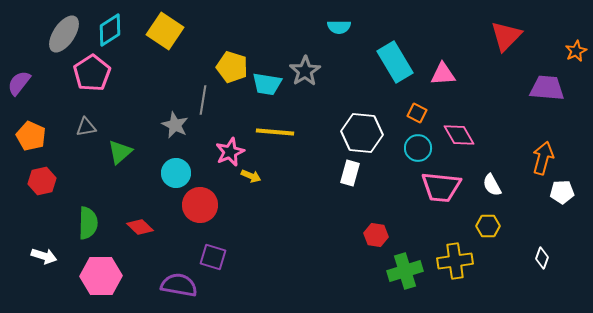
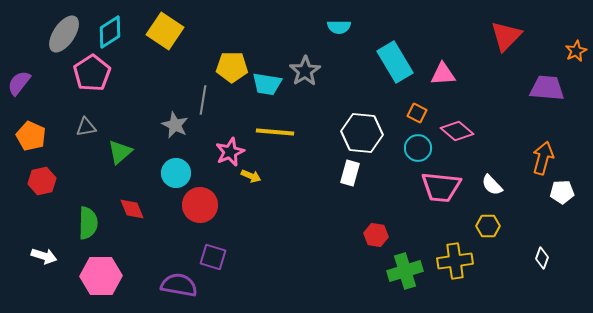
cyan diamond at (110, 30): moved 2 px down
yellow pentagon at (232, 67): rotated 16 degrees counterclockwise
pink diamond at (459, 135): moved 2 px left, 4 px up; rotated 20 degrees counterclockwise
white semicircle at (492, 185): rotated 15 degrees counterclockwise
red diamond at (140, 227): moved 8 px left, 18 px up; rotated 24 degrees clockwise
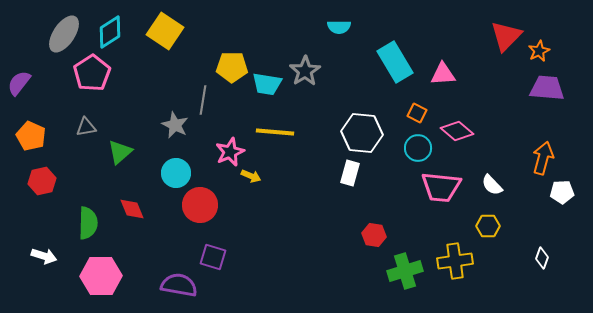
orange star at (576, 51): moved 37 px left
red hexagon at (376, 235): moved 2 px left
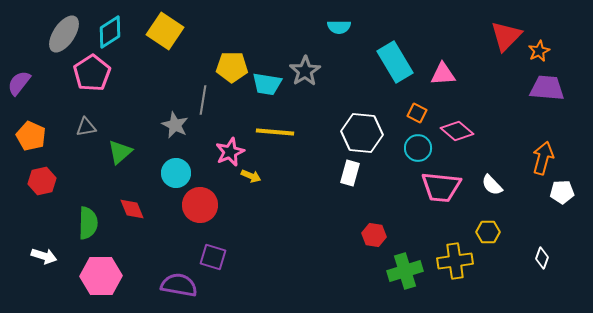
yellow hexagon at (488, 226): moved 6 px down
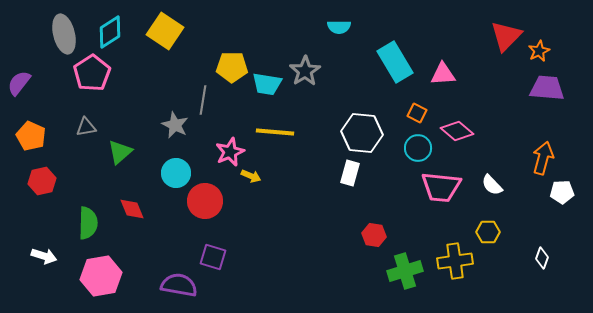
gray ellipse at (64, 34): rotated 48 degrees counterclockwise
red circle at (200, 205): moved 5 px right, 4 px up
pink hexagon at (101, 276): rotated 9 degrees counterclockwise
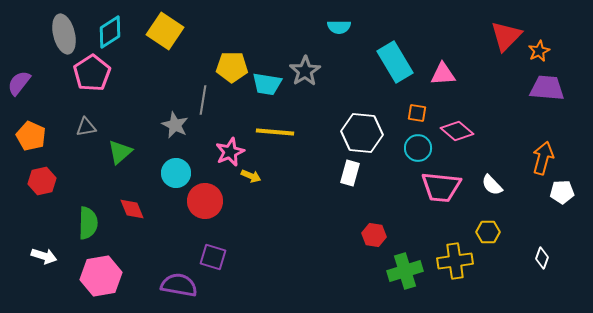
orange square at (417, 113): rotated 18 degrees counterclockwise
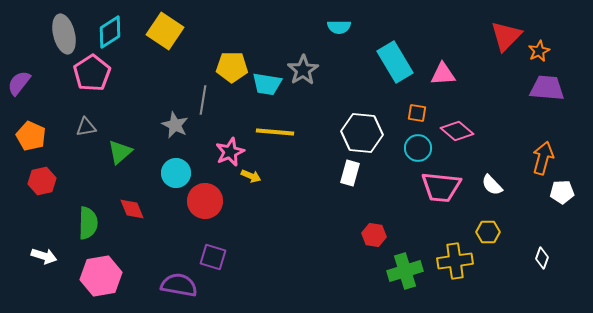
gray star at (305, 71): moved 2 px left, 1 px up
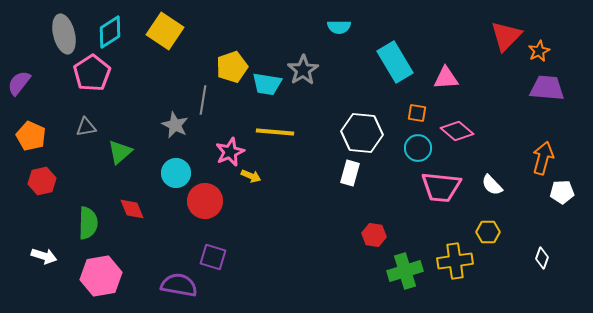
yellow pentagon at (232, 67): rotated 20 degrees counterclockwise
pink triangle at (443, 74): moved 3 px right, 4 px down
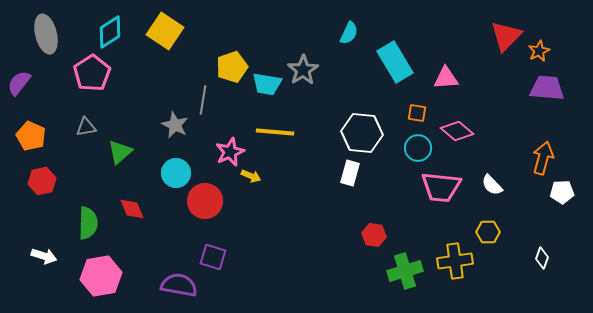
cyan semicircle at (339, 27): moved 10 px right, 6 px down; rotated 65 degrees counterclockwise
gray ellipse at (64, 34): moved 18 px left
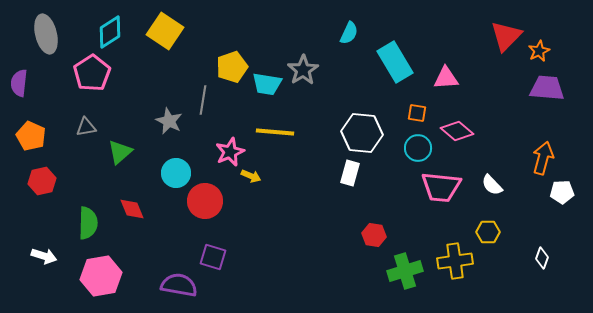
purple semicircle at (19, 83): rotated 32 degrees counterclockwise
gray star at (175, 125): moved 6 px left, 4 px up
